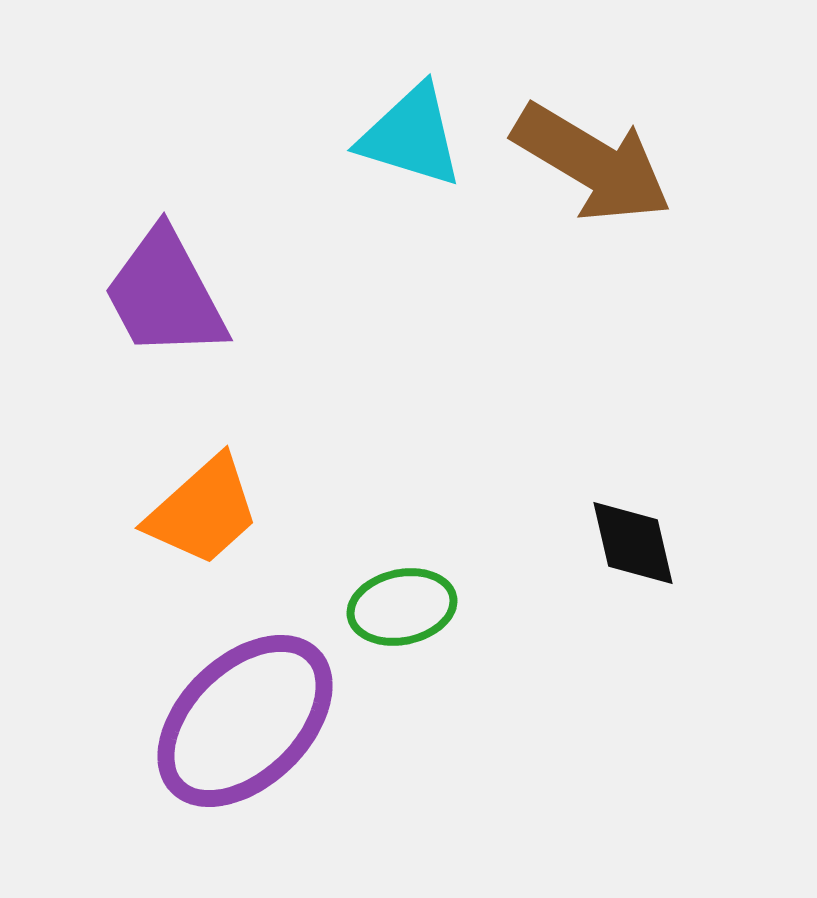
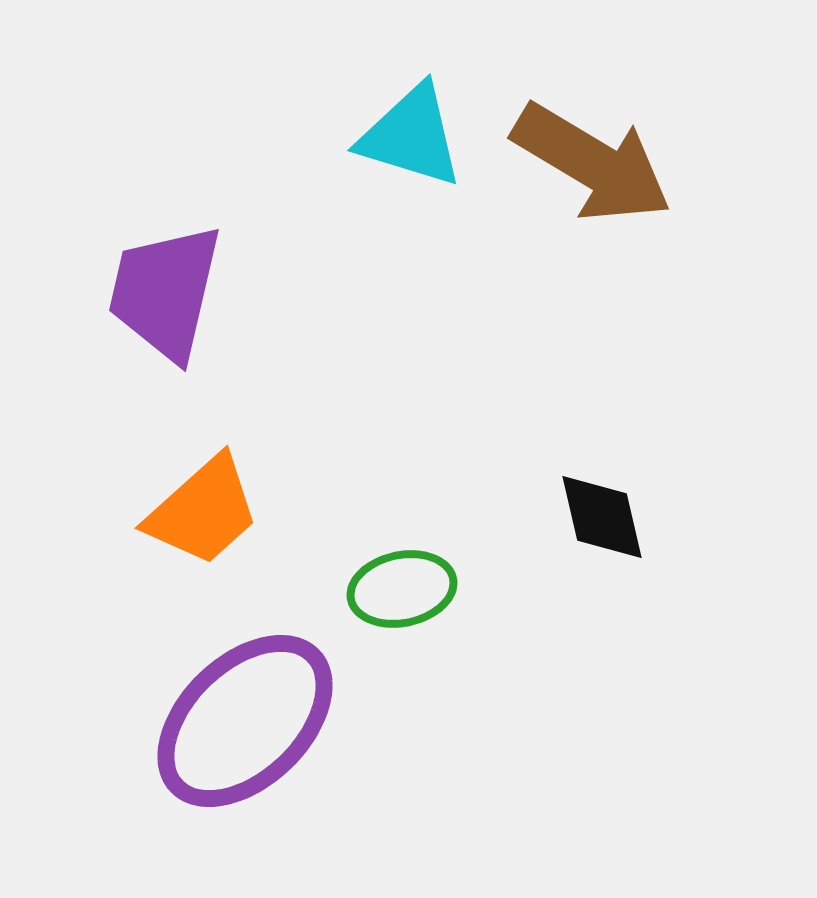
purple trapezoid: moved 2 px up; rotated 41 degrees clockwise
black diamond: moved 31 px left, 26 px up
green ellipse: moved 18 px up
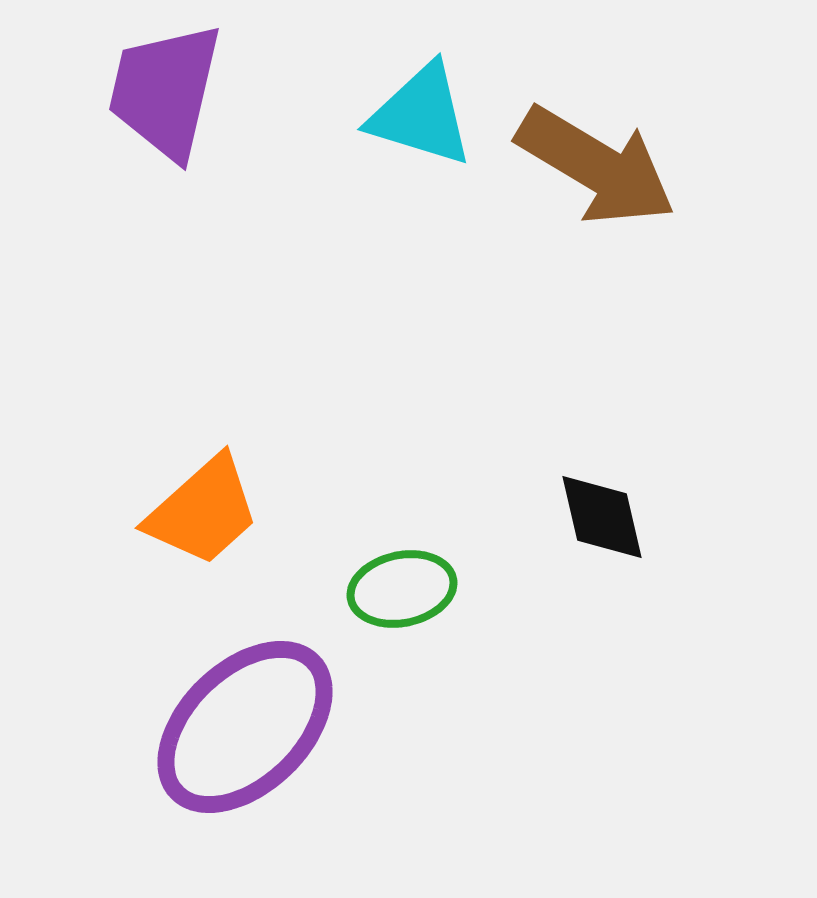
cyan triangle: moved 10 px right, 21 px up
brown arrow: moved 4 px right, 3 px down
purple trapezoid: moved 201 px up
purple ellipse: moved 6 px down
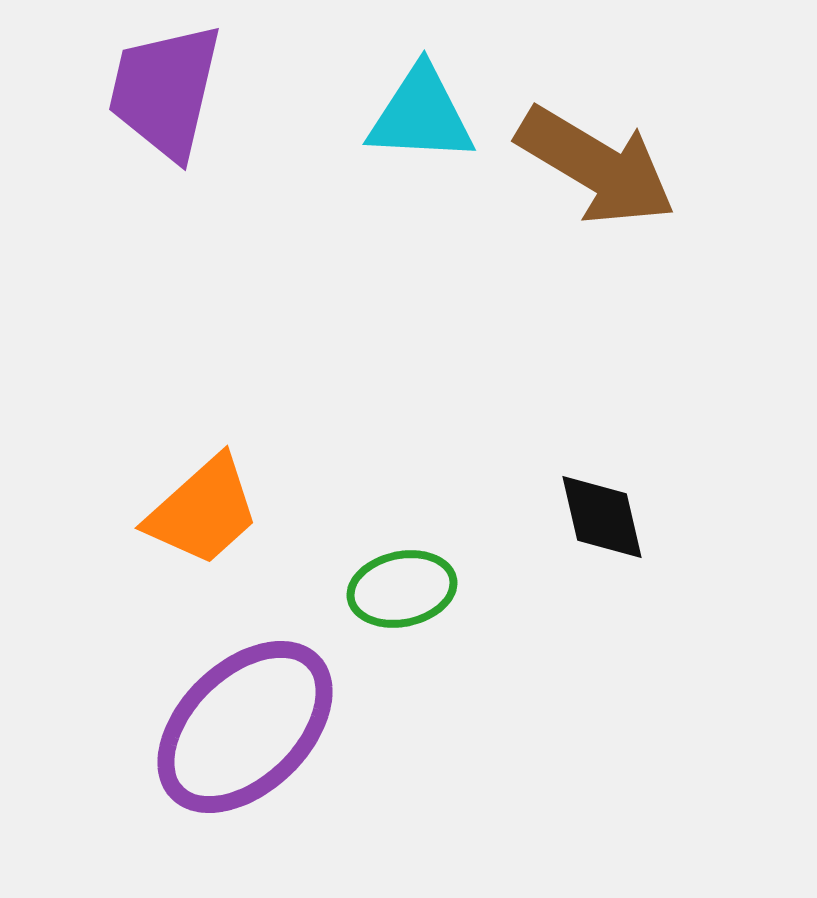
cyan triangle: rotated 14 degrees counterclockwise
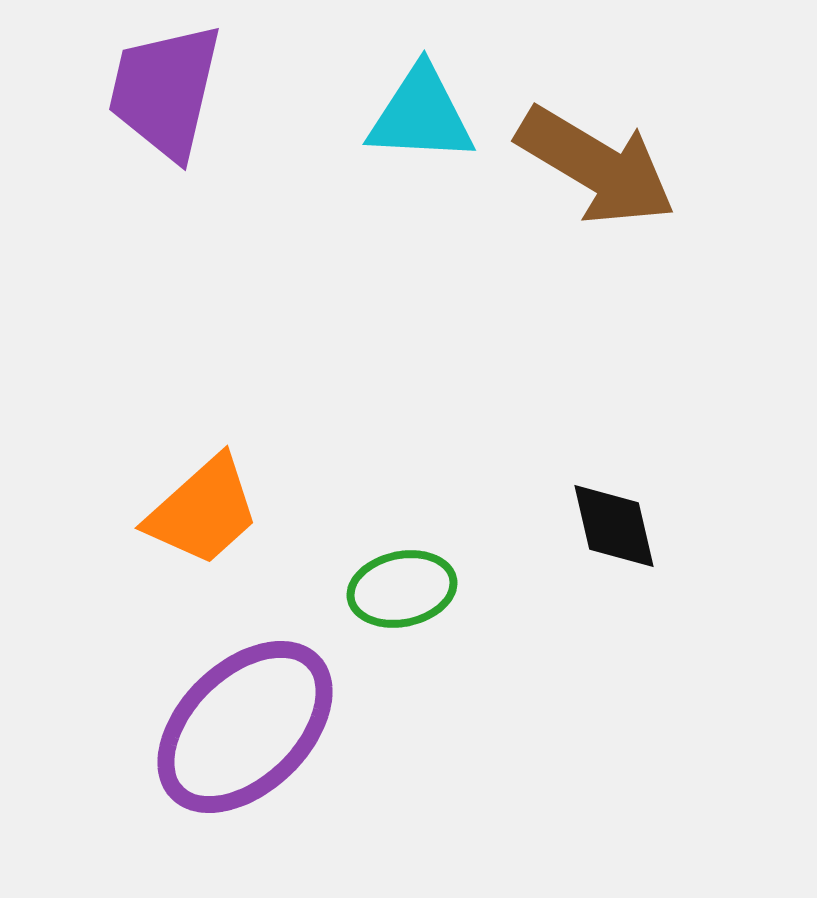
black diamond: moved 12 px right, 9 px down
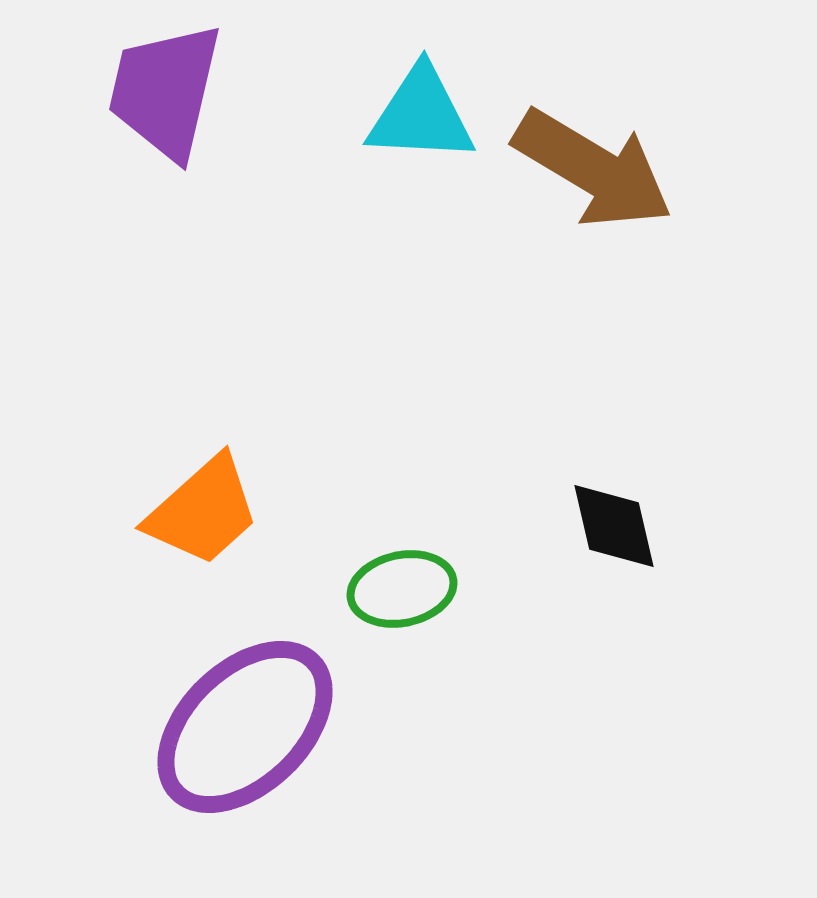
brown arrow: moved 3 px left, 3 px down
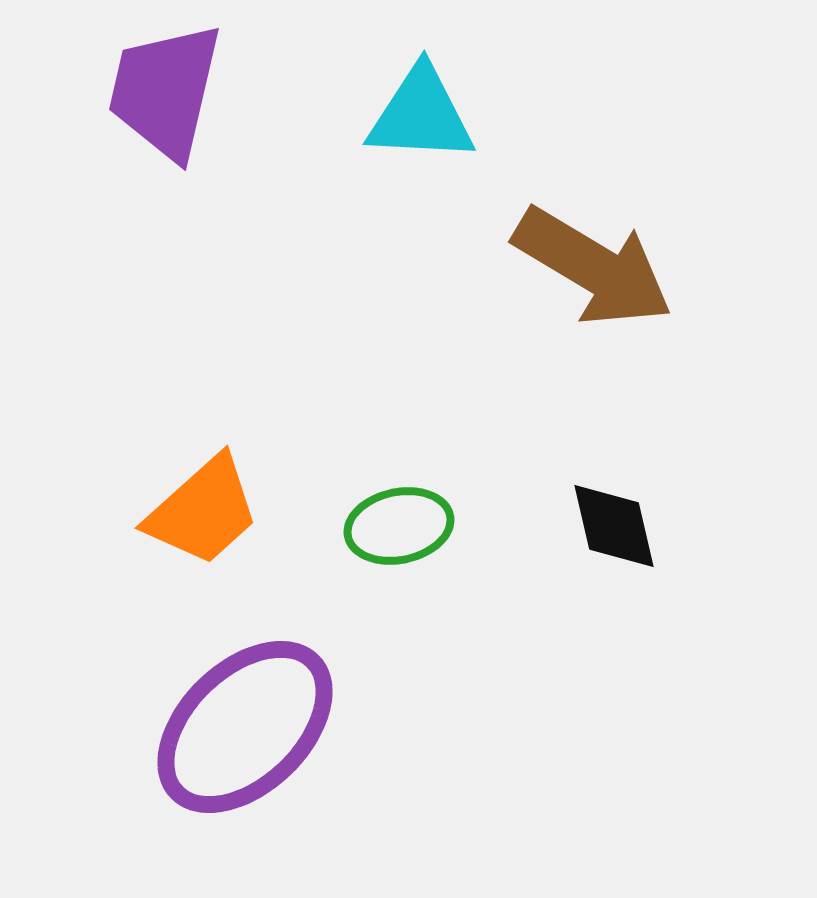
brown arrow: moved 98 px down
green ellipse: moved 3 px left, 63 px up
